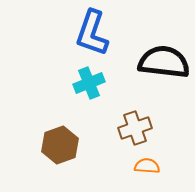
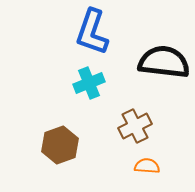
blue L-shape: moved 1 px up
brown cross: moved 2 px up; rotated 8 degrees counterclockwise
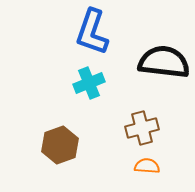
brown cross: moved 7 px right, 2 px down; rotated 12 degrees clockwise
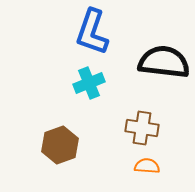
brown cross: rotated 24 degrees clockwise
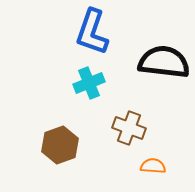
brown cross: moved 13 px left; rotated 12 degrees clockwise
orange semicircle: moved 6 px right
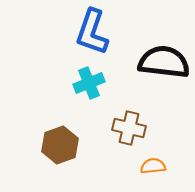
brown cross: rotated 8 degrees counterclockwise
orange semicircle: rotated 10 degrees counterclockwise
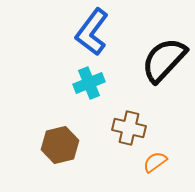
blue L-shape: rotated 18 degrees clockwise
black semicircle: moved 2 px up; rotated 54 degrees counterclockwise
brown hexagon: rotated 6 degrees clockwise
orange semicircle: moved 2 px right, 4 px up; rotated 30 degrees counterclockwise
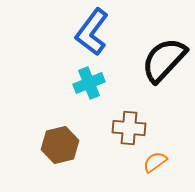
brown cross: rotated 8 degrees counterclockwise
